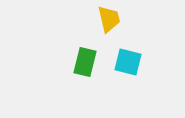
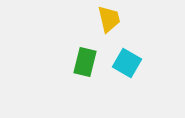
cyan square: moved 1 px left, 1 px down; rotated 16 degrees clockwise
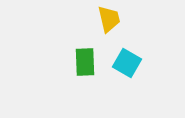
green rectangle: rotated 16 degrees counterclockwise
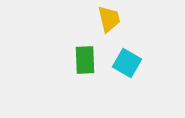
green rectangle: moved 2 px up
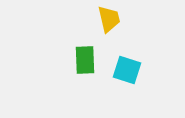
cyan square: moved 7 px down; rotated 12 degrees counterclockwise
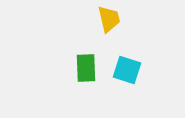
green rectangle: moved 1 px right, 8 px down
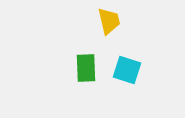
yellow trapezoid: moved 2 px down
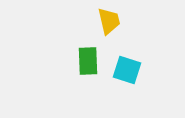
green rectangle: moved 2 px right, 7 px up
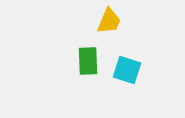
yellow trapezoid: rotated 36 degrees clockwise
